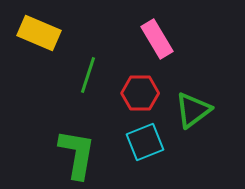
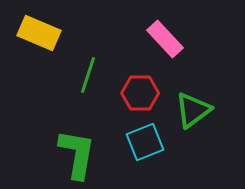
pink rectangle: moved 8 px right; rotated 12 degrees counterclockwise
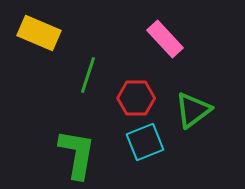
red hexagon: moved 4 px left, 5 px down
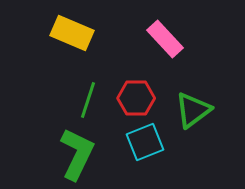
yellow rectangle: moved 33 px right
green line: moved 25 px down
green L-shape: rotated 16 degrees clockwise
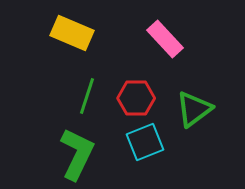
green line: moved 1 px left, 4 px up
green triangle: moved 1 px right, 1 px up
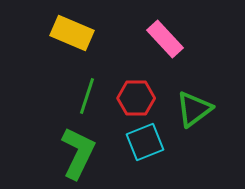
green L-shape: moved 1 px right, 1 px up
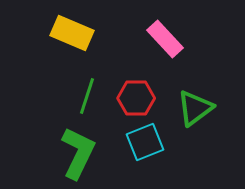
green triangle: moved 1 px right, 1 px up
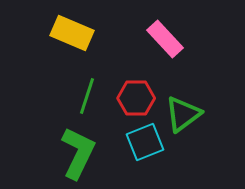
green triangle: moved 12 px left, 6 px down
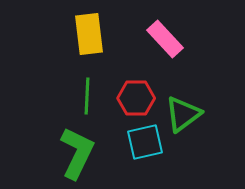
yellow rectangle: moved 17 px right, 1 px down; rotated 60 degrees clockwise
green line: rotated 15 degrees counterclockwise
cyan square: rotated 9 degrees clockwise
green L-shape: moved 1 px left
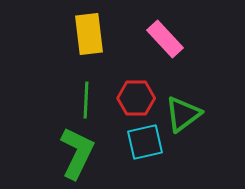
green line: moved 1 px left, 4 px down
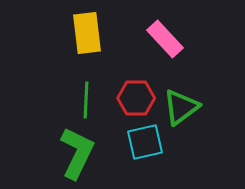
yellow rectangle: moved 2 px left, 1 px up
green triangle: moved 2 px left, 7 px up
